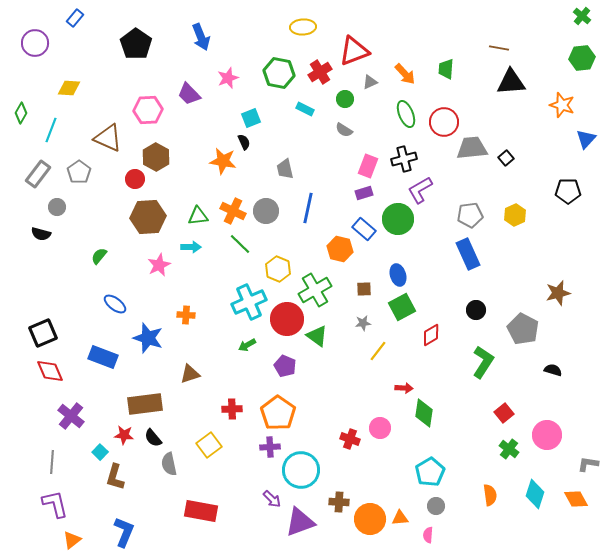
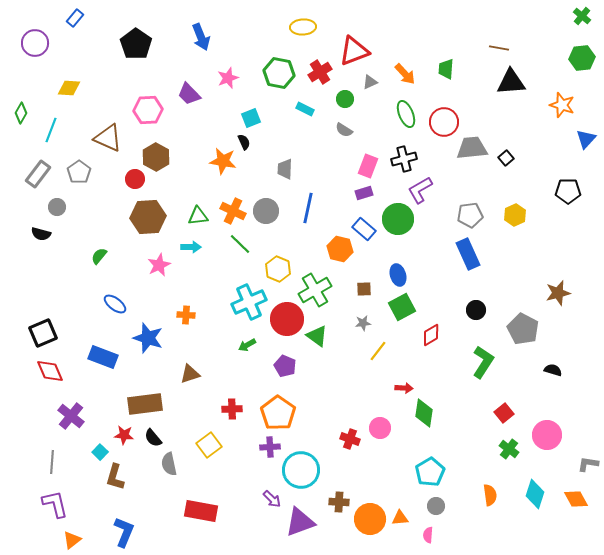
gray trapezoid at (285, 169): rotated 15 degrees clockwise
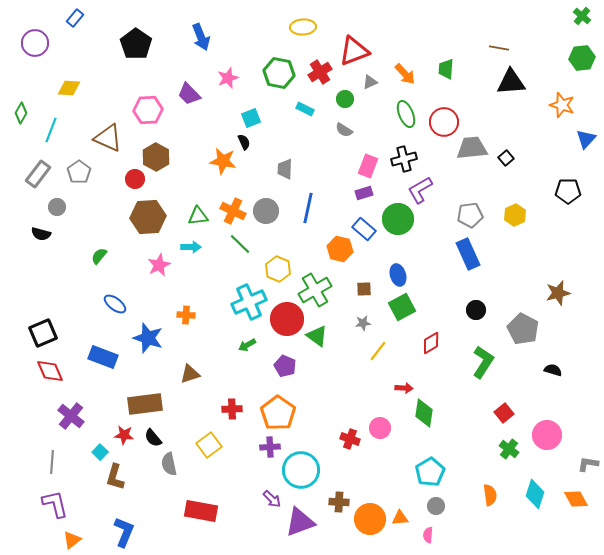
red diamond at (431, 335): moved 8 px down
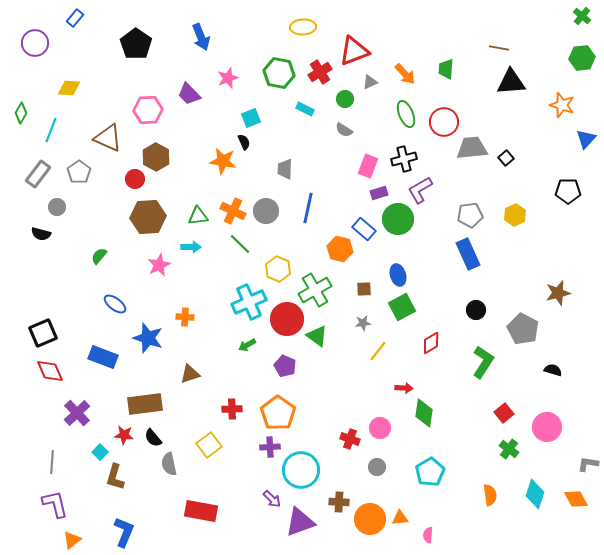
purple rectangle at (364, 193): moved 15 px right
orange cross at (186, 315): moved 1 px left, 2 px down
purple cross at (71, 416): moved 6 px right, 3 px up; rotated 8 degrees clockwise
pink circle at (547, 435): moved 8 px up
gray circle at (436, 506): moved 59 px left, 39 px up
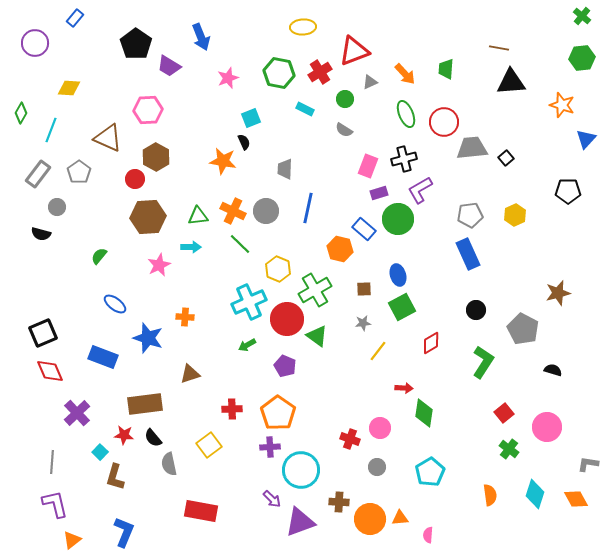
purple trapezoid at (189, 94): moved 20 px left, 28 px up; rotated 15 degrees counterclockwise
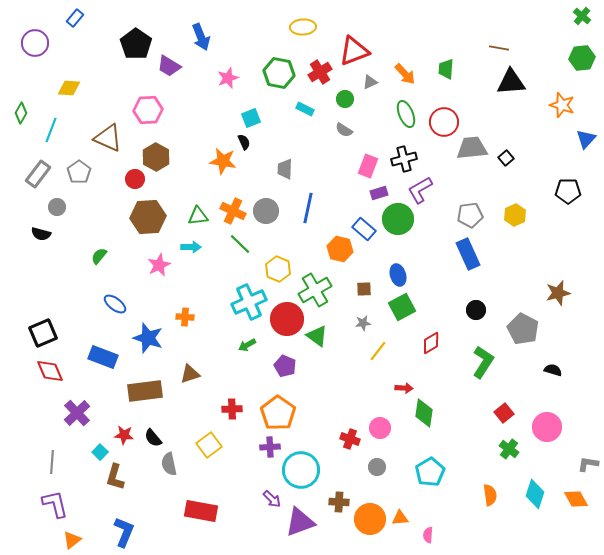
brown rectangle at (145, 404): moved 13 px up
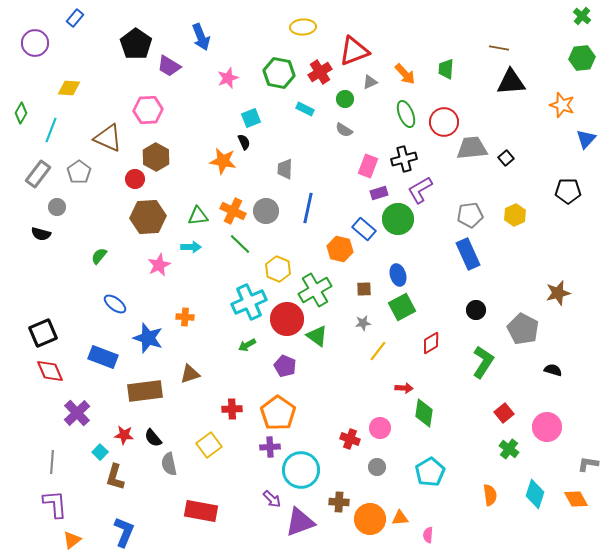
purple L-shape at (55, 504): rotated 8 degrees clockwise
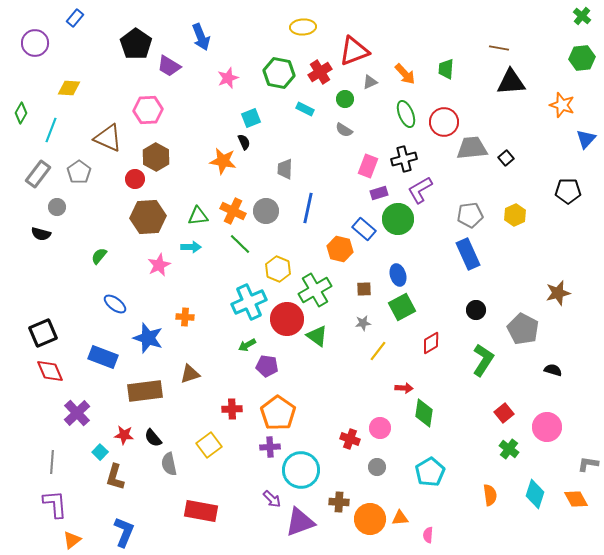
green L-shape at (483, 362): moved 2 px up
purple pentagon at (285, 366): moved 18 px left; rotated 15 degrees counterclockwise
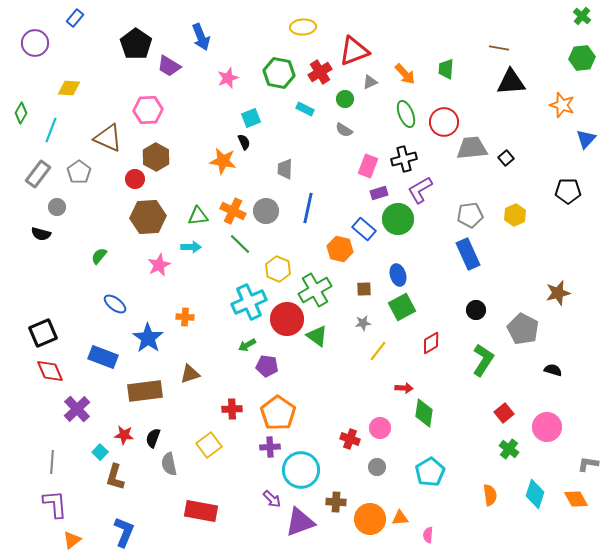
blue star at (148, 338): rotated 16 degrees clockwise
purple cross at (77, 413): moved 4 px up
black semicircle at (153, 438): rotated 60 degrees clockwise
brown cross at (339, 502): moved 3 px left
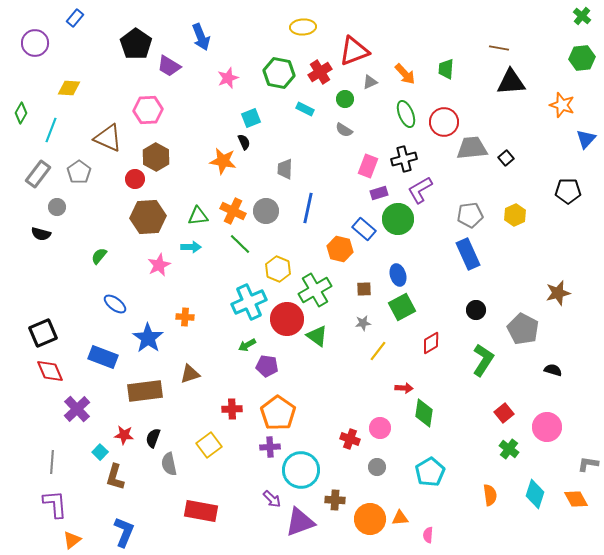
brown cross at (336, 502): moved 1 px left, 2 px up
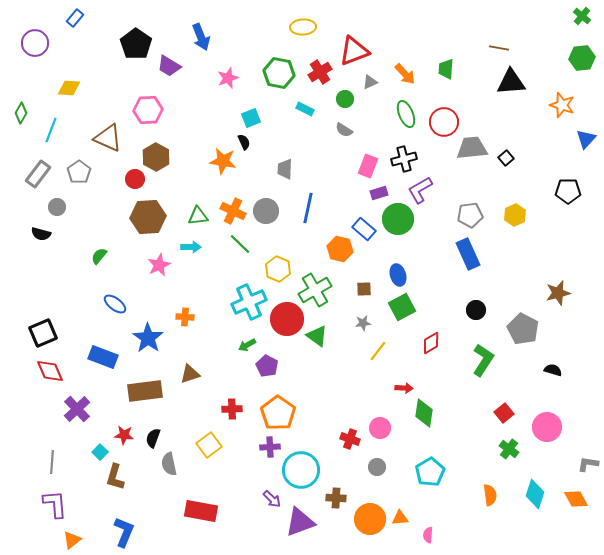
purple pentagon at (267, 366): rotated 20 degrees clockwise
brown cross at (335, 500): moved 1 px right, 2 px up
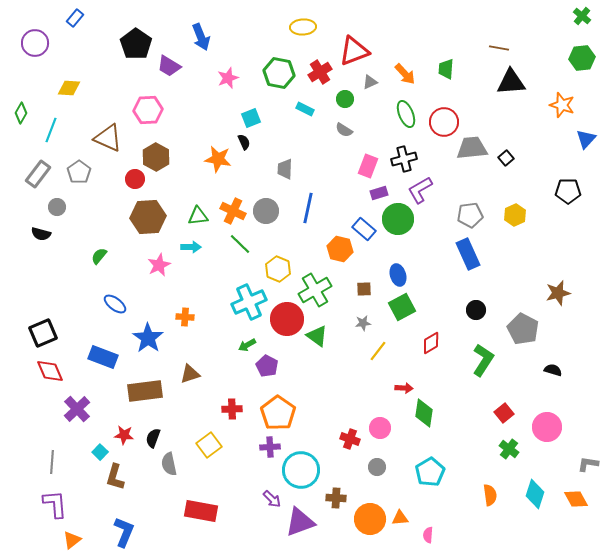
orange star at (223, 161): moved 5 px left, 2 px up
